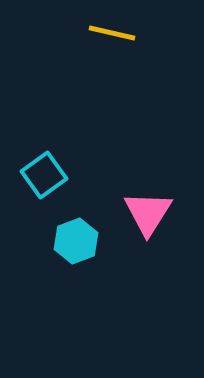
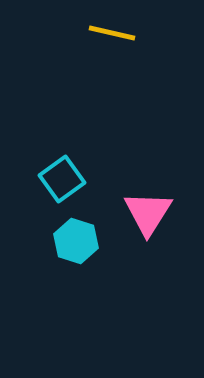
cyan square: moved 18 px right, 4 px down
cyan hexagon: rotated 21 degrees counterclockwise
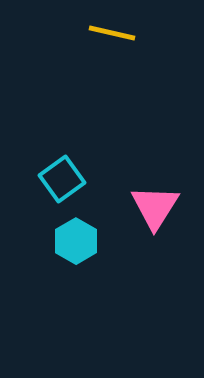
pink triangle: moved 7 px right, 6 px up
cyan hexagon: rotated 12 degrees clockwise
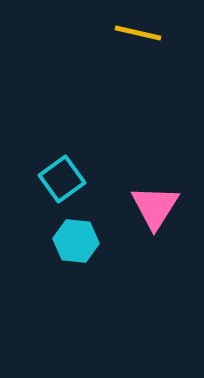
yellow line: moved 26 px right
cyan hexagon: rotated 24 degrees counterclockwise
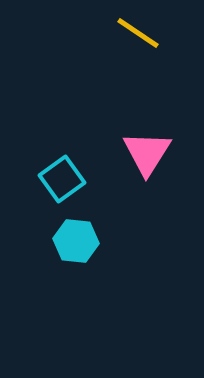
yellow line: rotated 21 degrees clockwise
pink triangle: moved 8 px left, 54 px up
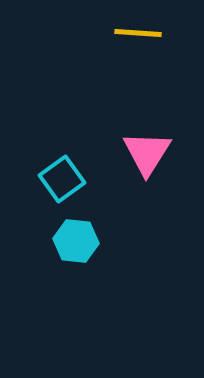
yellow line: rotated 30 degrees counterclockwise
